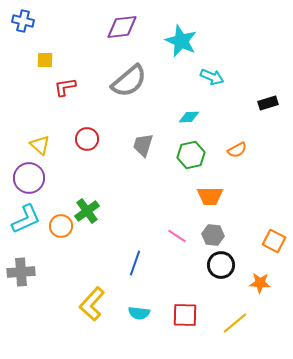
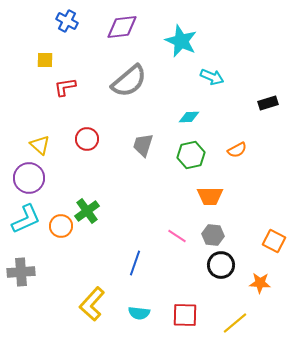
blue cross: moved 44 px right; rotated 15 degrees clockwise
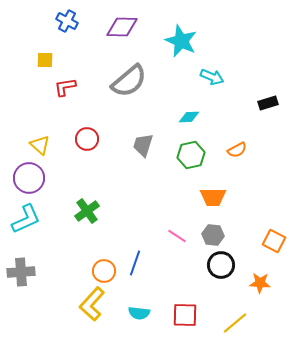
purple diamond: rotated 8 degrees clockwise
orange trapezoid: moved 3 px right, 1 px down
orange circle: moved 43 px right, 45 px down
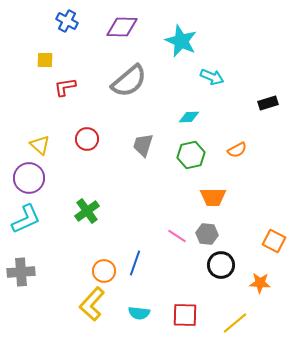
gray hexagon: moved 6 px left, 1 px up
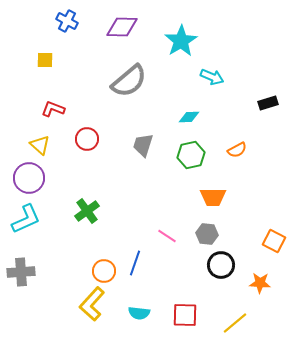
cyan star: rotated 16 degrees clockwise
red L-shape: moved 12 px left, 22 px down; rotated 30 degrees clockwise
pink line: moved 10 px left
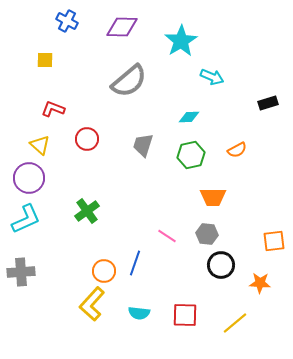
orange square: rotated 35 degrees counterclockwise
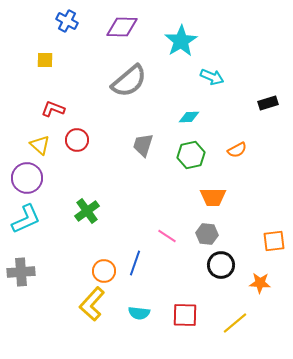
red circle: moved 10 px left, 1 px down
purple circle: moved 2 px left
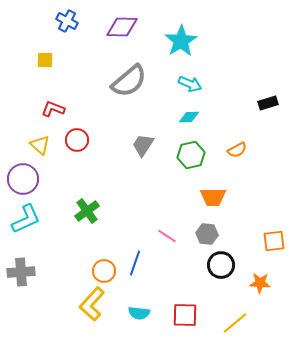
cyan arrow: moved 22 px left, 7 px down
gray trapezoid: rotated 15 degrees clockwise
purple circle: moved 4 px left, 1 px down
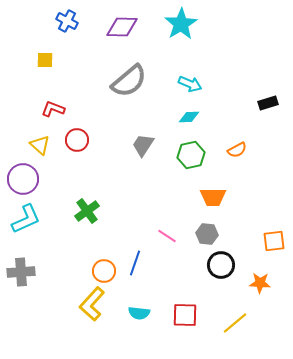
cyan star: moved 17 px up
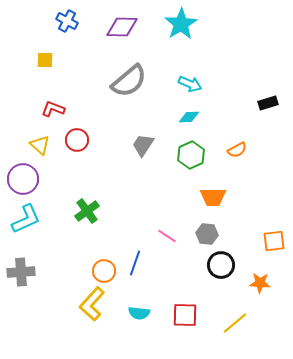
green hexagon: rotated 12 degrees counterclockwise
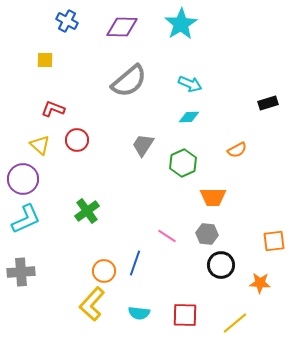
green hexagon: moved 8 px left, 8 px down
